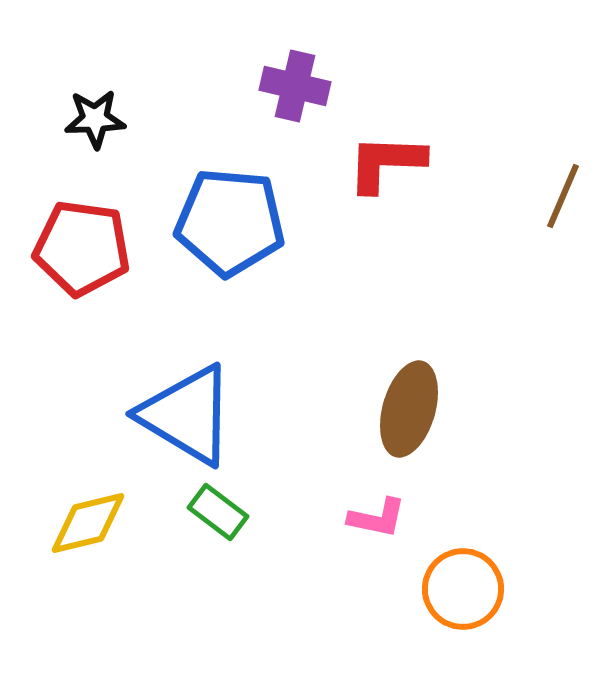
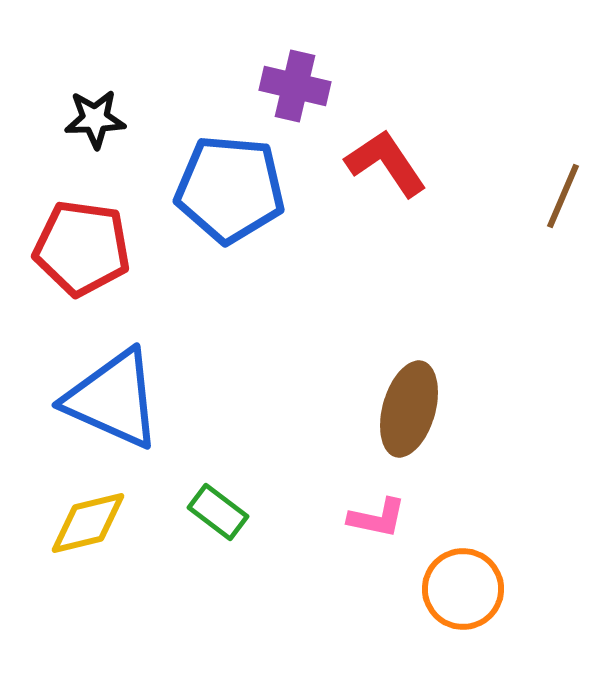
red L-shape: rotated 54 degrees clockwise
blue pentagon: moved 33 px up
blue triangle: moved 74 px left, 16 px up; rotated 7 degrees counterclockwise
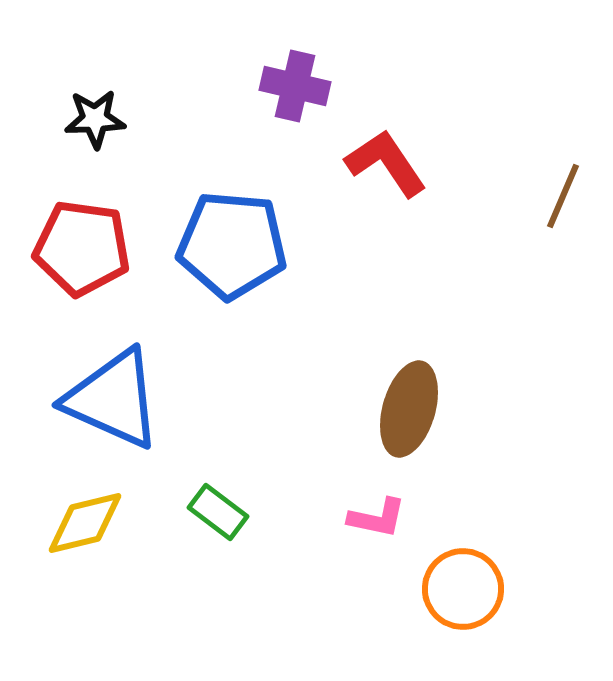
blue pentagon: moved 2 px right, 56 px down
yellow diamond: moved 3 px left
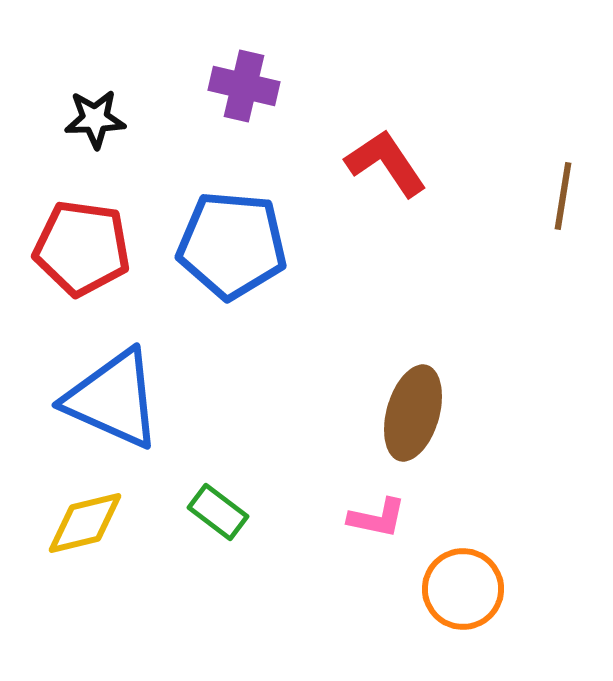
purple cross: moved 51 px left
brown line: rotated 14 degrees counterclockwise
brown ellipse: moved 4 px right, 4 px down
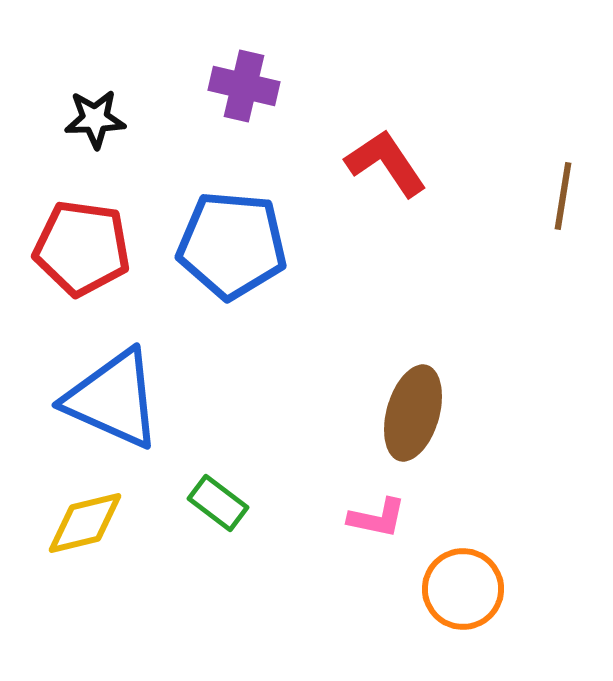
green rectangle: moved 9 px up
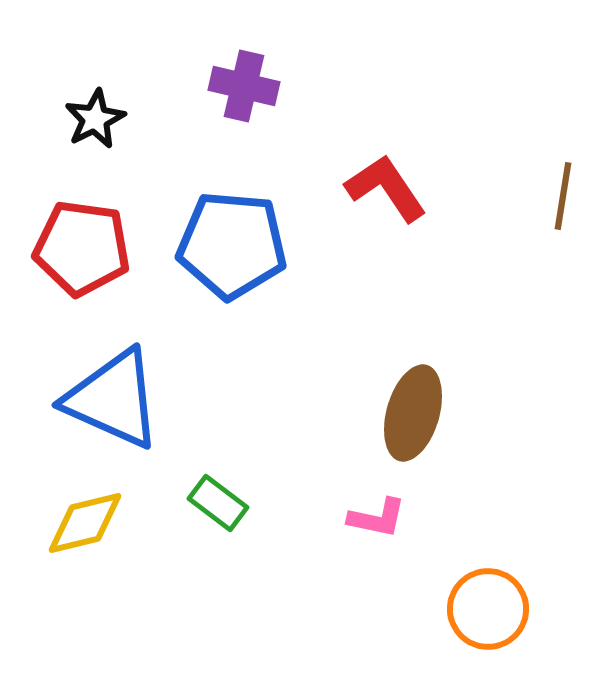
black star: rotated 24 degrees counterclockwise
red L-shape: moved 25 px down
orange circle: moved 25 px right, 20 px down
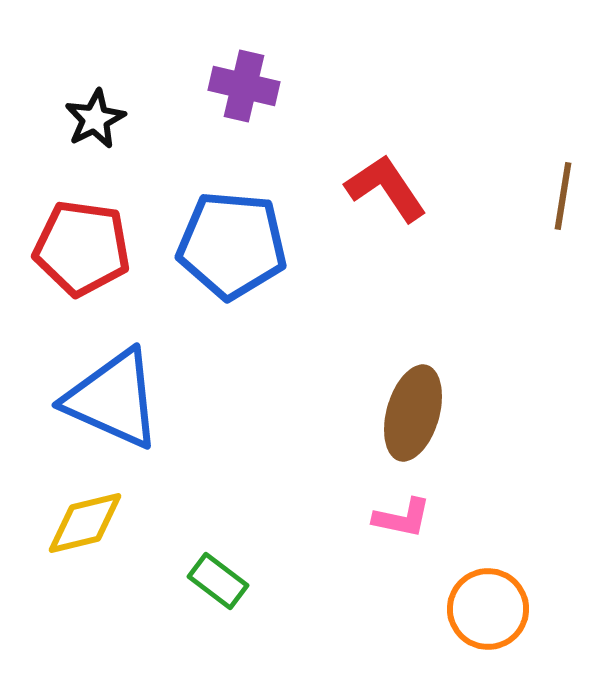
green rectangle: moved 78 px down
pink L-shape: moved 25 px right
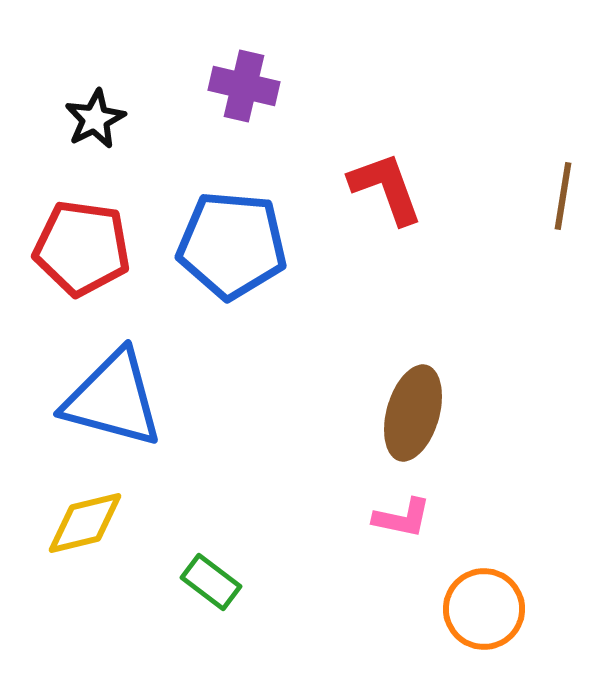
red L-shape: rotated 14 degrees clockwise
blue triangle: rotated 9 degrees counterclockwise
green rectangle: moved 7 px left, 1 px down
orange circle: moved 4 px left
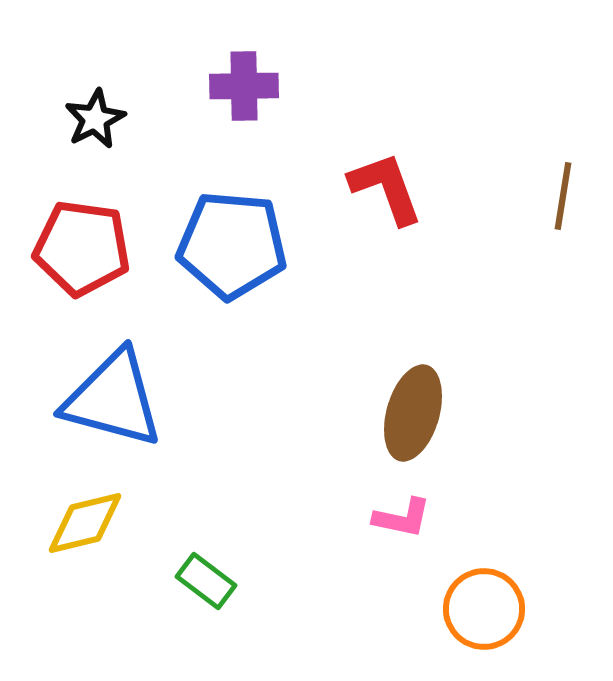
purple cross: rotated 14 degrees counterclockwise
green rectangle: moved 5 px left, 1 px up
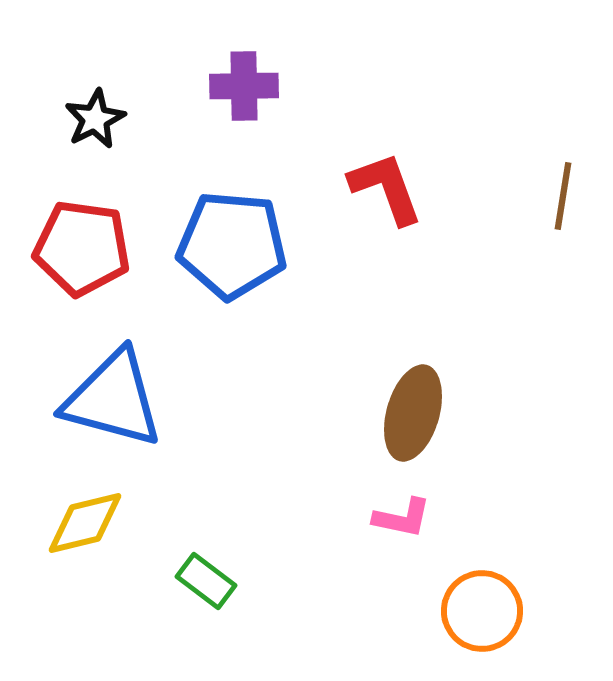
orange circle: moved 2 px left, 2 px down
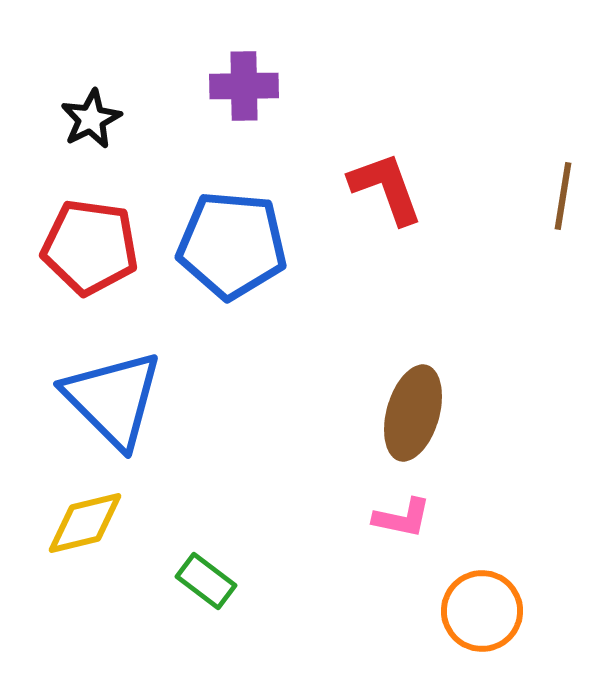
black star: moved 4 px left
red pentagon: moved 8 px right, 1 px up
blue triangle: rotated 30 degrees clockwise
